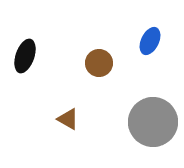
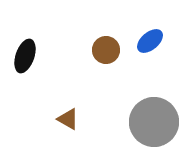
blue ellipse: rotated 24 degrees clockwise
brown circle: moved 7 px right, 13 px up
gray circle: moved 1 px right
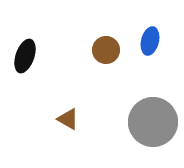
blue ellipse: rotated 36 degrees counterclockwise
gray circle: moved 1 px left
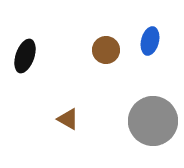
gray circle: moved 1 px up
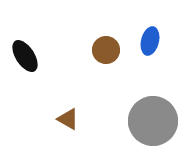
black ellipse: rotated 52 degrees counterclockwise
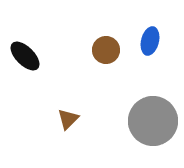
black ellipse: rotated 12 degrees counterclockwise
brown triangle: rotated 45 degrees clockwise
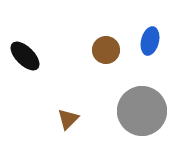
gray circle: moved 11 px left, 10 px up
